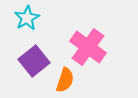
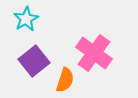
cyan star: moved 1 px left, 1 px down
pink cross: moved 6 px right, 6 px down
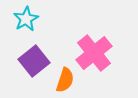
pink cross: rotated 15 degrees clockwise
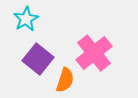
purple square: moved 4 px right, 2 px up; rotated 12 degrees counterclockwise
